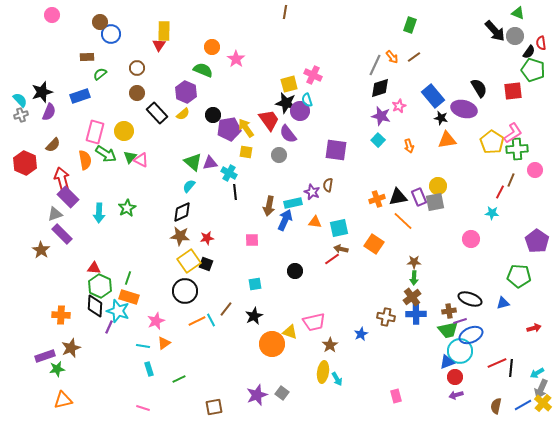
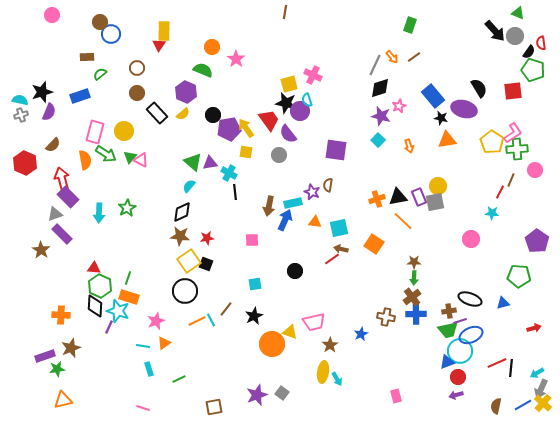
cyan semicircle at (20, 100): rotated 35 degrees counterclockwise
red circle at (455, 377): moved 3 px right
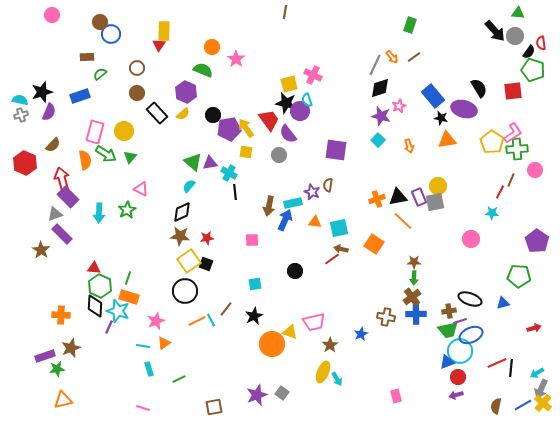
green triangle at (518, 13): rotated 16 degrees counterclockwise
pink triangle at (141, 160): moved 29 px down
green star at (127, 208): moved 2 px down
yellow ellipse at (323, 372): rotated 15 degrees clockwise
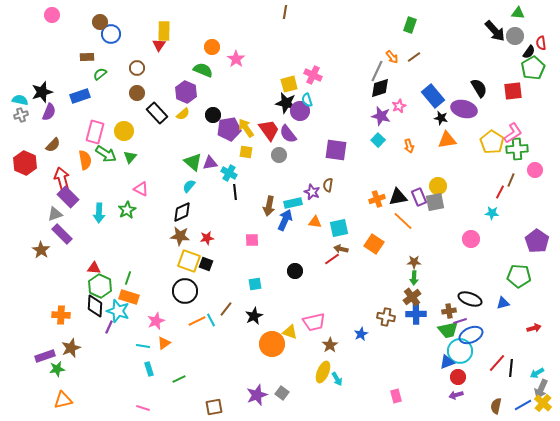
gray line at (375, 65): moved 2 px right, 6 px down
green pentagon at (533, 70): moved 2 px up; rotated 25 degrees clockwise
red trapezoid at (269, 120): moved 10 px down
yellow square at (189, 261): rotated 35 degrees counterclockwise
red line at (497, 363): rotated 24 degrees counterclockwise
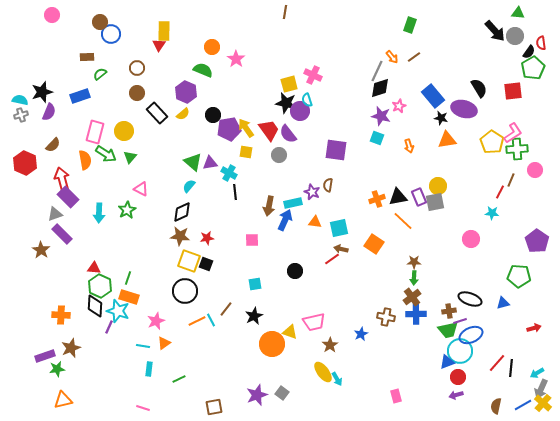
cyan square at (378, 140): moved 1 px left, 2 px up; rotated 24 degrees counterclockwise
cyan rectangle at (149, 369): rotated 24 degrees clockwise
yellow ellipse at (323, 372): rotated 60 degrees counterclockwise
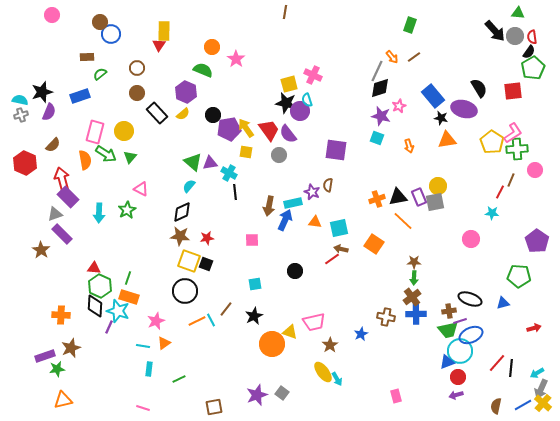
red semicircle at (541, 43): moved 9 px left, 6 px up
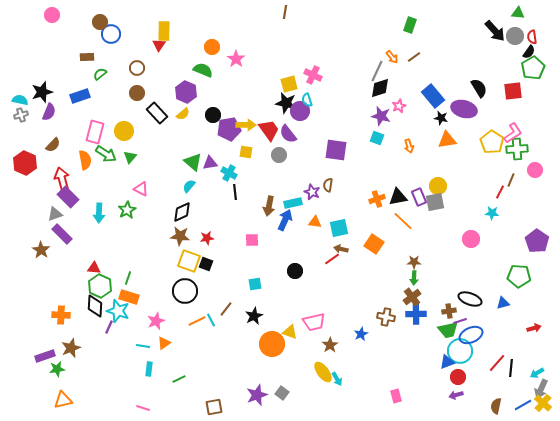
yellow arrow at (246, 128): moved 3 px up; rotated 126 degrees clockwise
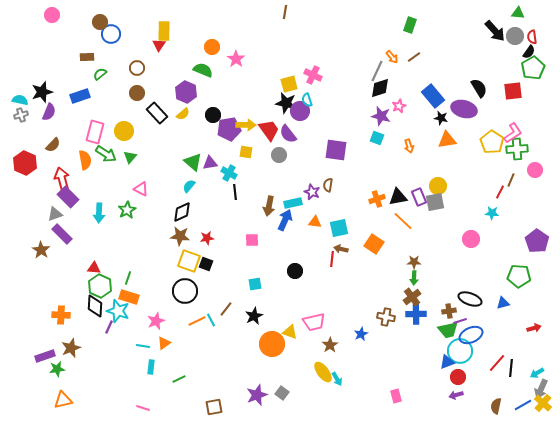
red line at (332, 259): rotated 49 degrees counterclockwise
cyan rectangle at (149, 369): moved 2 px right, 2 px up
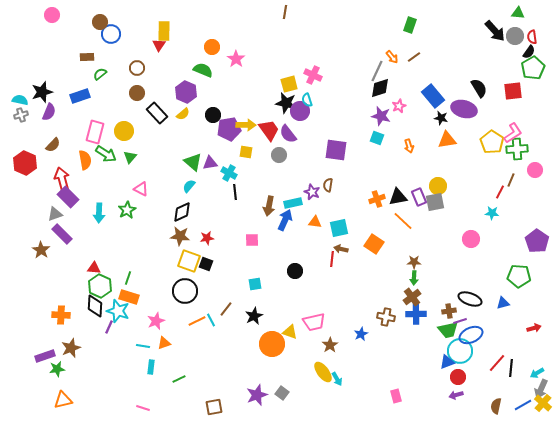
orange triangle at (164, 343): rotated 16 degrees clockwise
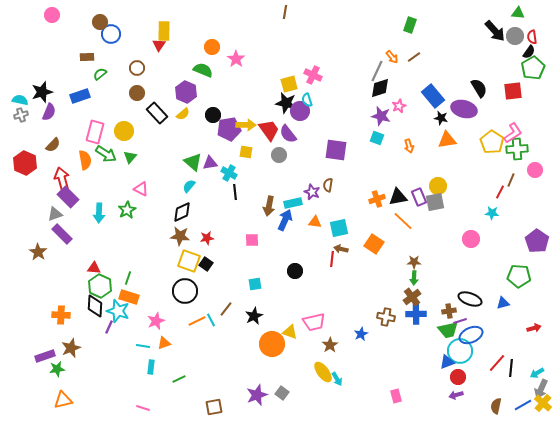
brown star at (41, 250): moved 3 px left, 2 px down
black square at (206, 264): rotated 16 degrees clockwise
